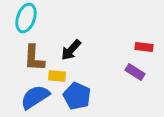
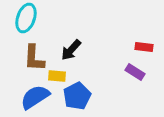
blue pentagon: rotated 20 degrees clockwise
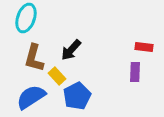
brown L-shape: rotated 12 degrees clockwise
purple rectangle: rotated 60 degrees clockwise
yellow rectangle: rotated 42 degrees clockwise
blue semicircle: moved 4 px left
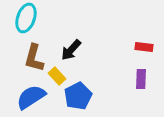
purple rectangle: moved 6 px right, 7 px down
blue pentagon: moved 1 px right
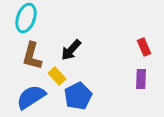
red rectangle: rotated 60 degrees clockwise
brown L-shape: moved 2 px left, 2 px up
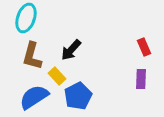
blue semicircle: moved 3 px right
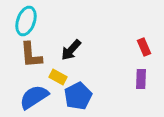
cyan ellipse: moved 3 px down
brown L-shape: moved 1 px left, 1 px up; rotated 20 degrees counterclockwise
yellow rectangle: moved 1 px right, 1 px down; rotated 18 degrees counterclockwise
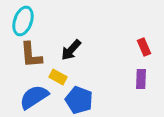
cyan ellipse: moved 3 px left
blue pentagon: moved 1 px right, 4 px down; rotated 24 degrees counterclockwise
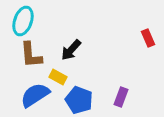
red rectangle: moved 4 px right, 9 px up
purple rectangle: moved 20 px left, 18 px down; rotated 18 degrees clockwise
blue semicircle: moved 1 px right, 2 px up
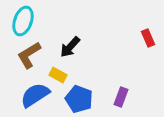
black arrow: moved 1 px left, 3 px up
brown L-shape: moved 2 px left; rotated 64 degrees clockwise
yellow rectangle: moved 2 px up
blue pentagon: moved 1 px up
